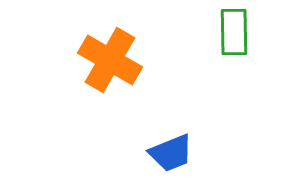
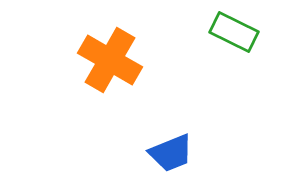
green rectangle: rotated 63 degrees counterclockwise
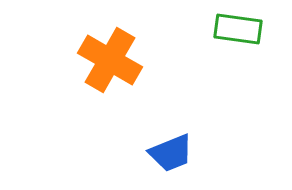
green rectangle: moved 4 px right, 3 px up; rotated 18 degrees counterclockwise
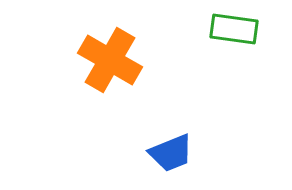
green rectangle: moved 4 px left
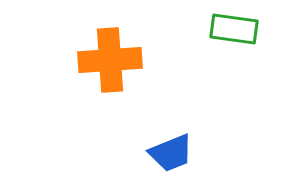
orange cross: rotated 34 degrees counterclockwise
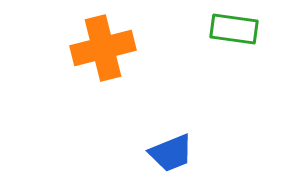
orange cross: moved 7 px left, 12 px up; rotated 10 degrees counterclockwise
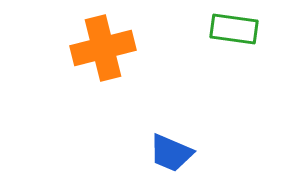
blue trapezoid: rotated 45 degrees clockwise
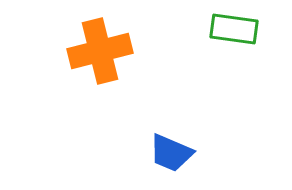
orange cross: moved 3 px left, 3 px down
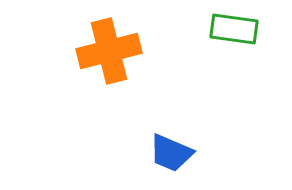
orange cross: moved 9 px right
